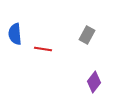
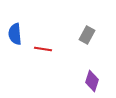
purple diamond: moved 2 px left, 1 px up; rotated 20 degrees counterclockwise
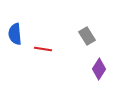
gray rectangle: moved 1 px down; rotated 60 degrees counterclockwise
purple diamond: moved 7 px right, 12 px up; rotated 15 degrees clockwise
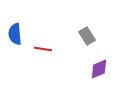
purple diamond: rotated 35 degrees clockwise
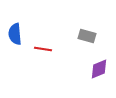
gray rectangle: rotated 42 degrees counterclockwise
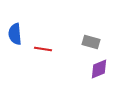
gray rectangle: moved 4 px right, 6 px down
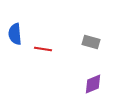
purple diamond: moved 6 px left, 15 px down
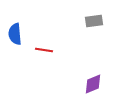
gray rectangle: moved 3 px right, 21 px up; rotated 24 degrees counterclockwise
red line: moved 1 px right, 1 px down
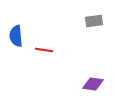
blue semicircle: moved 1 px right, 2 px down
purple diamond: rotated 30 degrees clockwise
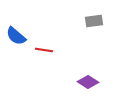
blue semicircle: rotated 45 degrees counterclockwise
purple diamond: moved 5 px left, 2 px up; rotated 25 degrees clockwise
